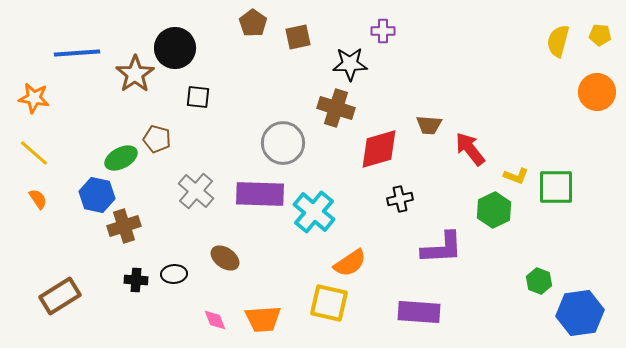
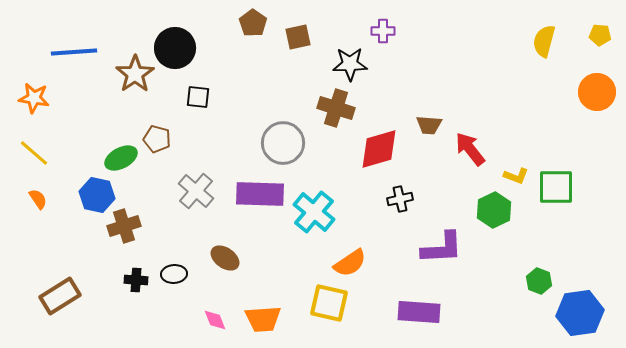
yellow semicircle at (558, 41): moved 14 px left
blue line at (77, 53): moved 3 px left, 1 px up
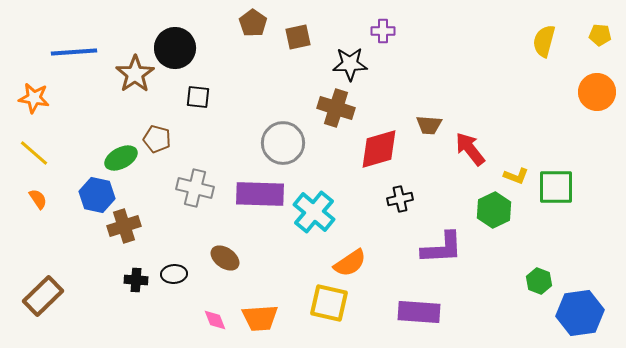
gray cross at (196, 191): moved 1 px left, 3 px up; rotated 27 degrees counterclockwise
brown rectangle at (60, 296): moved 17 px left; rotated 12 degrees counterclockwise
orange trapezoid at (263, 319): moved 3 px left, 1 px up
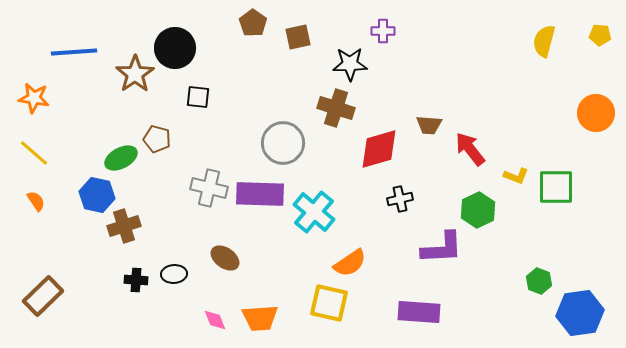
orange circle at (597, 92): moved 1 px left, 21 px down
gray cross at (195, 188): moved 14 px right
orange semicircle at (38, 199): moved 2 px left, 2 px down
green hexagon at (494, 210): moved 16 px left
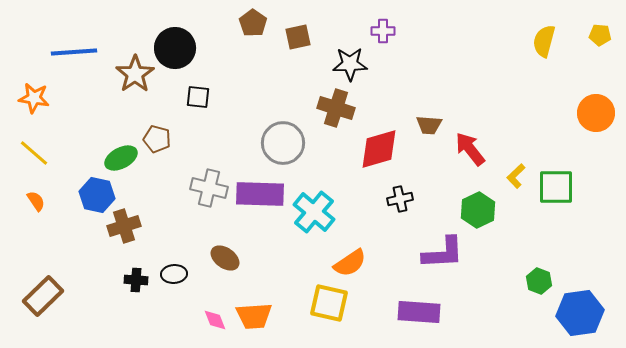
yellow L-shape at (516, 176): rotated 115 degrees clockwise
purple L-shape at (442, 248): moved 1 px right, 5 px down
orange trapezoid at (260, 318): moved 6 px left, 2 px up
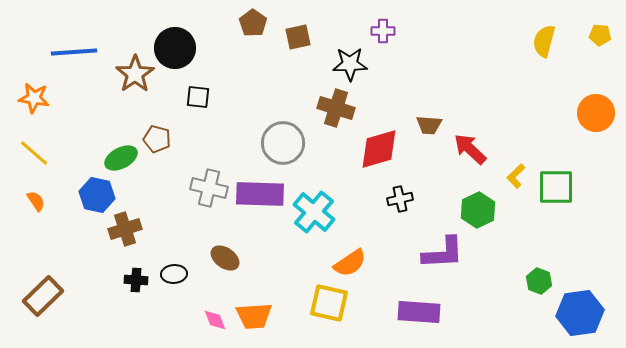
red arrow at (470, 149): rotated 9 degrees counterclockwise
brown cross at (124, 226): moved 1 px right, 3 px down
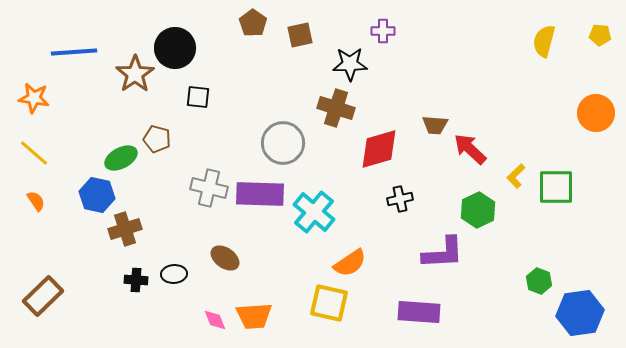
brown square at (298, 37): moved 2 px right, 2 px up
brown trapezoid at (429, 125): moved 6 px right
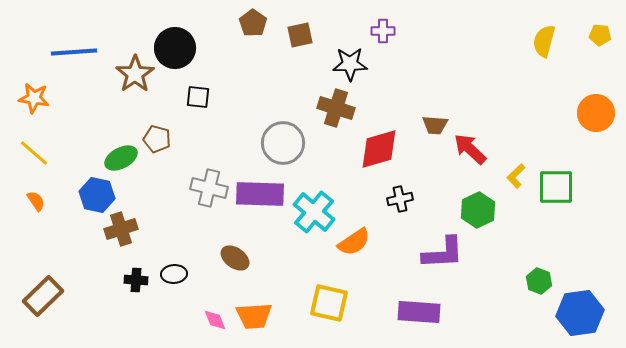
brown cross at (125, 229): moved 4 px left
brown ellipse at (225, 258): moved 10 px right
orange semicircle at (350, 263): moved 4 px right, 21 px up
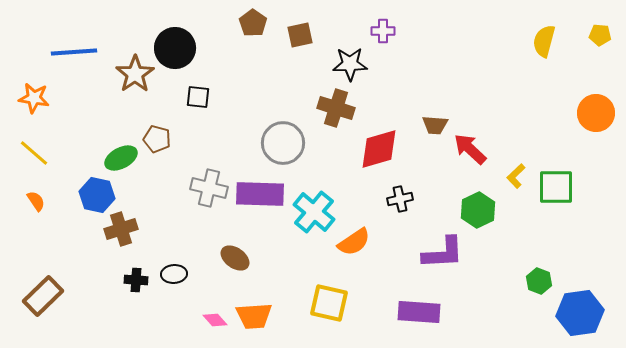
pink diamond at (215, 320): rotated 20 degrees counterclockwise
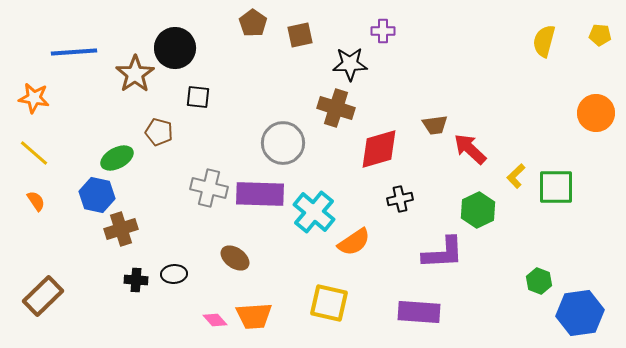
brown trapezoid at (435, 125): rotated 12 degrees counterclockwise
brown pentagon at (157, 139): moved 2 px right, 7 px up
green ellipse at (121, 158): moved 4 px left
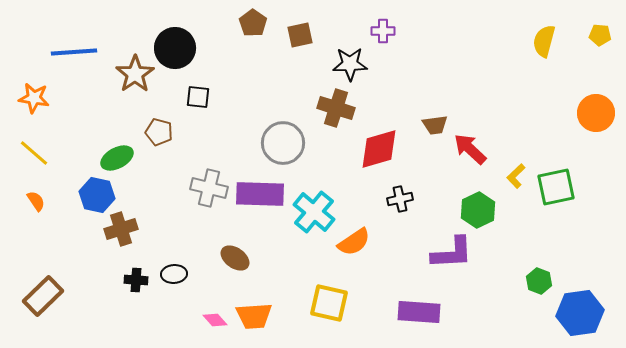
green square at (556, 187): rotated 12 degrees counterclockwise
purple L-shape at (443, 253): moved 9 px right
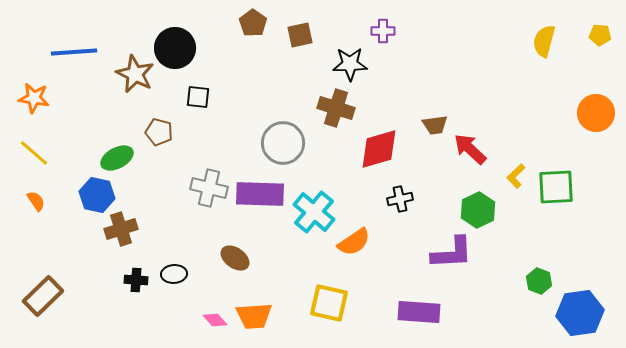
brown star at (135, 74): rotated 12 degrees counterclockwise
green square at (556, 187): rotated 9 degrees clockwise
